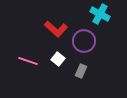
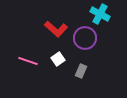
purple circle: moved 1 px right, 3 px up
white square: rotated 16 degrees clockwise
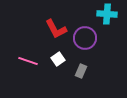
cyan cross: moved 7 px right; rotated 24 degrees counterclockwise
red L-shape: rotated 20 degrees clockwise
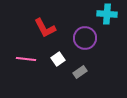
red L-shape: moved 11 px left, 1 px up
pink line: moved 2 px left, 2 px up; rotated 12 degrees counterclockwise
gray rectangle: moved 1 px left, 1 px down; rotated 32 degrees clockwise
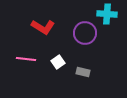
red L-shape: moved 2 px left, 1 px up; rotated 30 degrees counterclockwise
purple circle: moved 5 px up
white square: moved 3 px down
gray rectangle: moved 3 px right; rotated 48 degrees clockwise
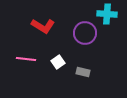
red L-shape: moved 1 px up
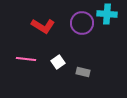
purple circle: moved 3 px left, 10 px up
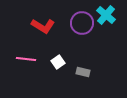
cyan cross: moved 1 px left, 1 px down; rotated 36 degrees clockwise
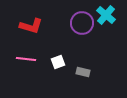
red L-shape: moved 12 px left; rotated 15 degrees counterclockwise
white square: rotated 16 degrees clockwise
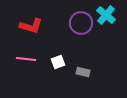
purple circle: moved 1 px left
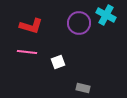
cyan cross: rotated 12 degrees counterclockwise
purple circle: moved 2 px left
pink line: moved 1 px right, 7 px up
gray rectangle: moved 16 px down
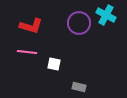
white square: moved 4 px left, 2 px down; rotated 32 degrees clockwise
gray rectangle: moved 4 px left, 1 px up
